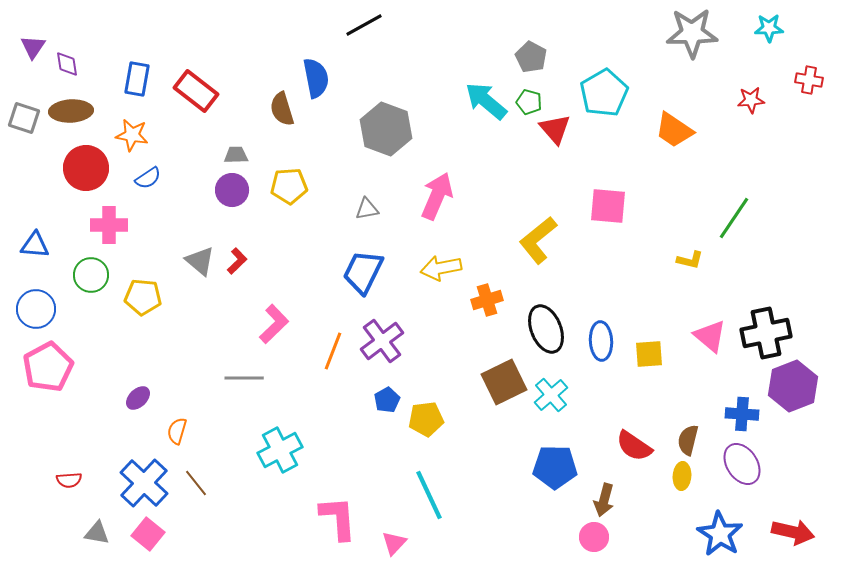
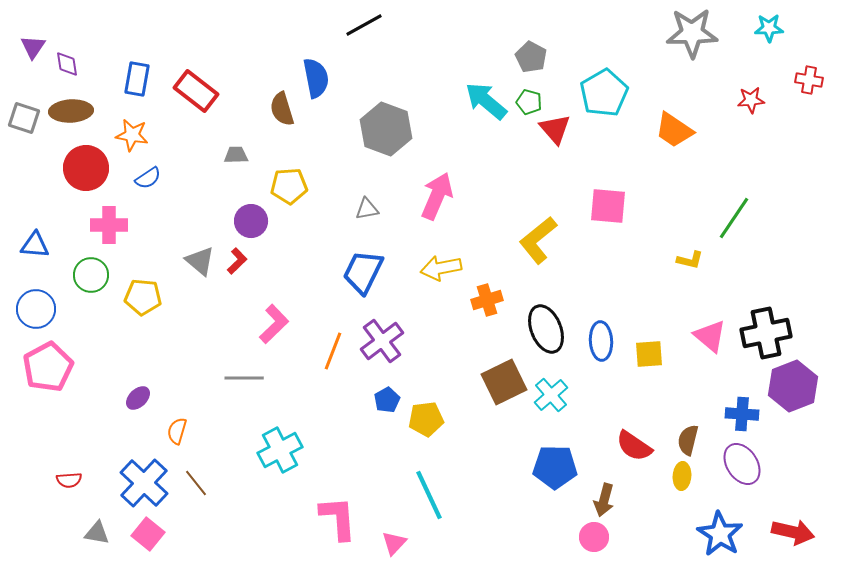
purple circle at (232, 190): moved 19 px right, 31 px down
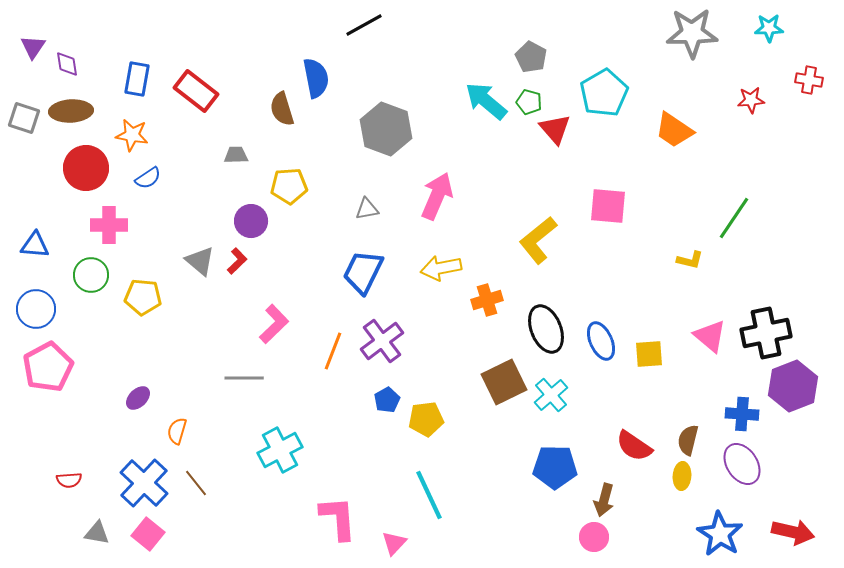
blue ellipse at (601, 341): rotated 21 degrees counterclockwise
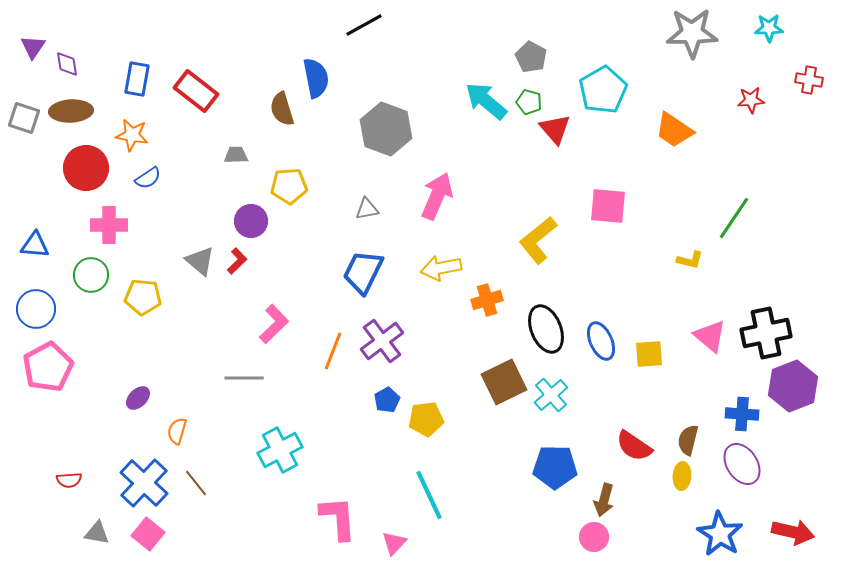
cyan pentagon at (604, 93): moved 1 px left, 3 px up
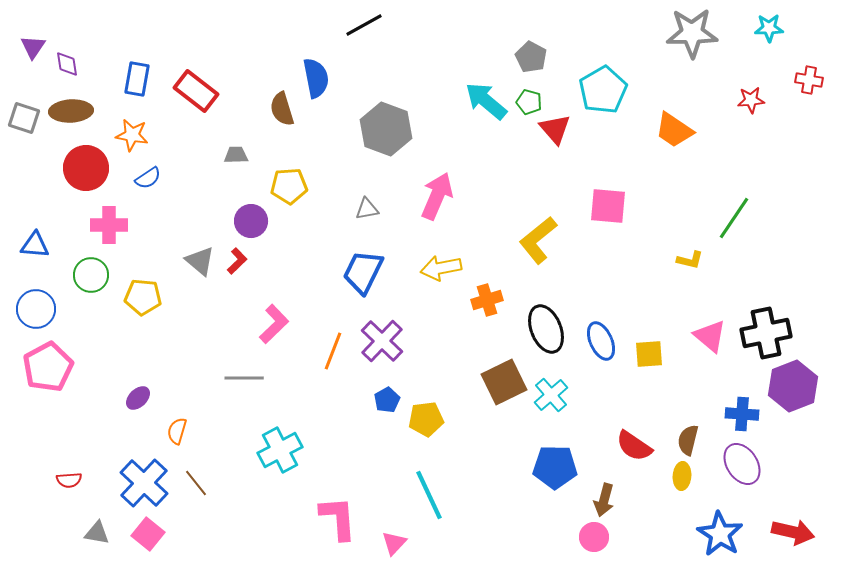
purple cross at (382, 341): rotated 9 degrees counterclockwise
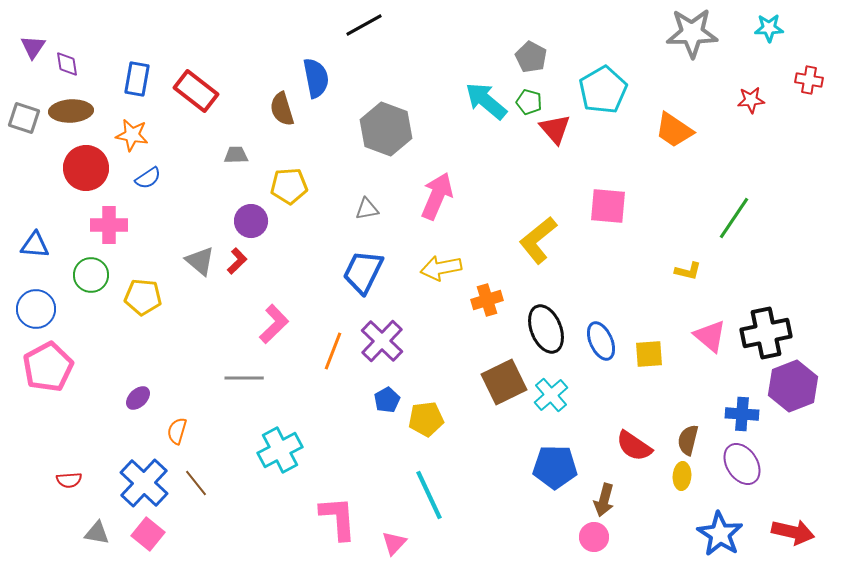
yellow L-shape at (690, 260): moved 2 px left, 11 px down
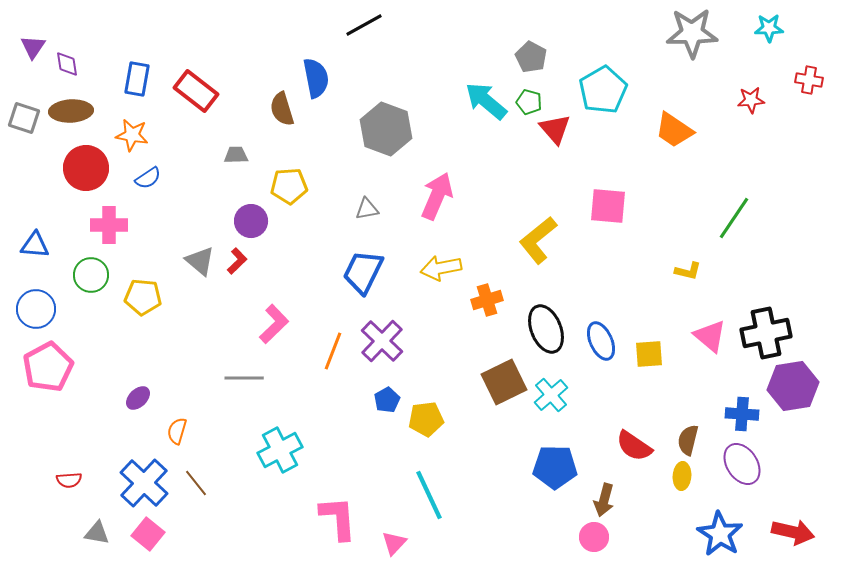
purple hexagon at (793, 386): rotated 12 degrees clockwise
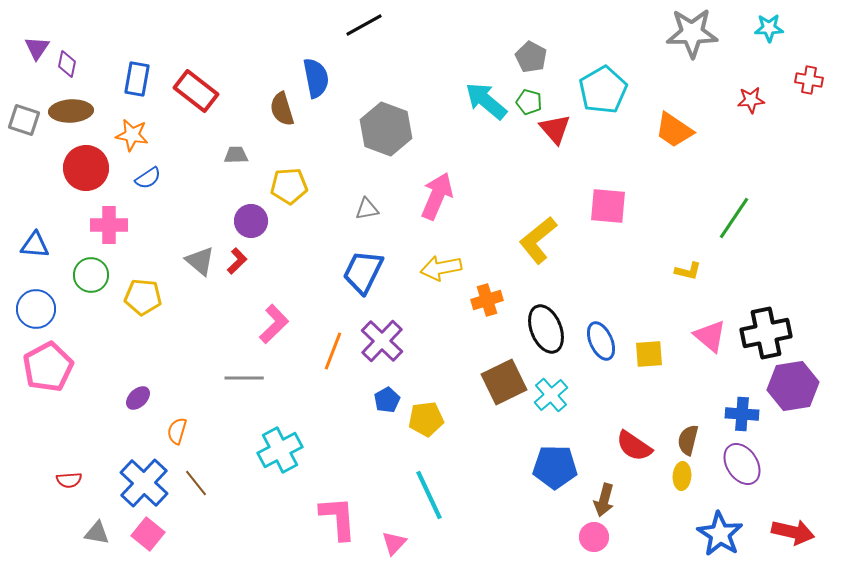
purple triangle at (33, 47): moved 4 px right, 1 px down
purple diamond at (67, 64): rotated 20 degrees clockwise
gray square at (24, 118): moved 2 px down
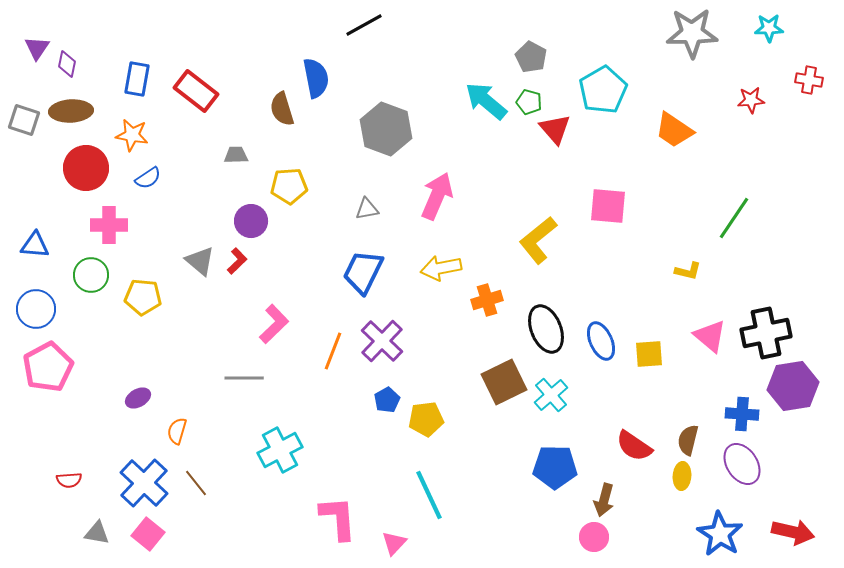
purple ellipse at (138, 398): rotated 15 degrees clockwise
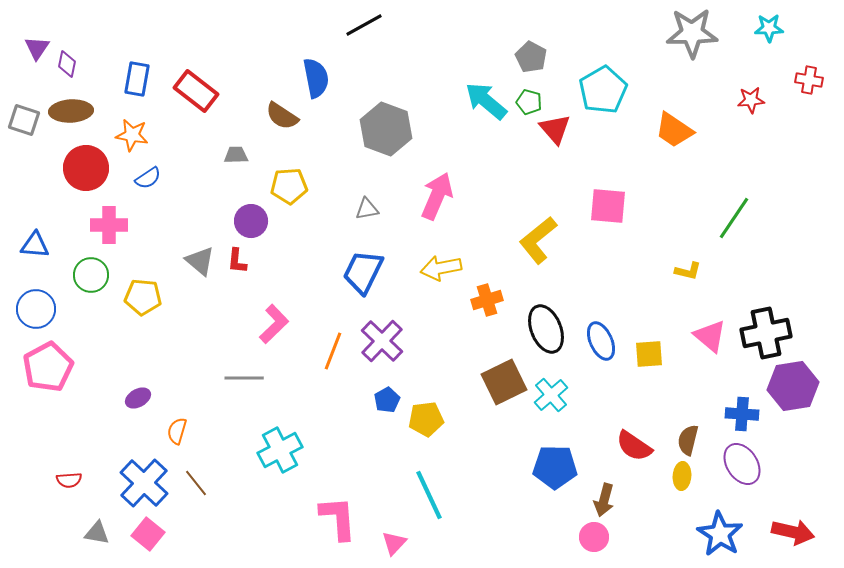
brown semicircle at (282, 109): moved 7 px down; rotated 40 degrees counterclockwise
red L-shape at (237, 261): rotated 140 degrees clockwise
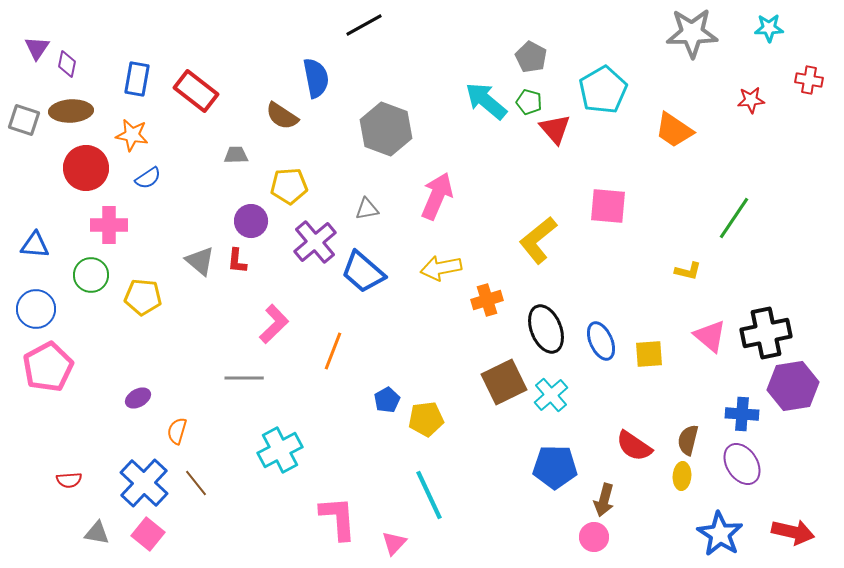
blue trapezoid at (363, 272): rotated 75 degrees counterclockwise
purple cross at (382, 341): moved 67 px left, 99 px up; rotated 6 degrees clockwise
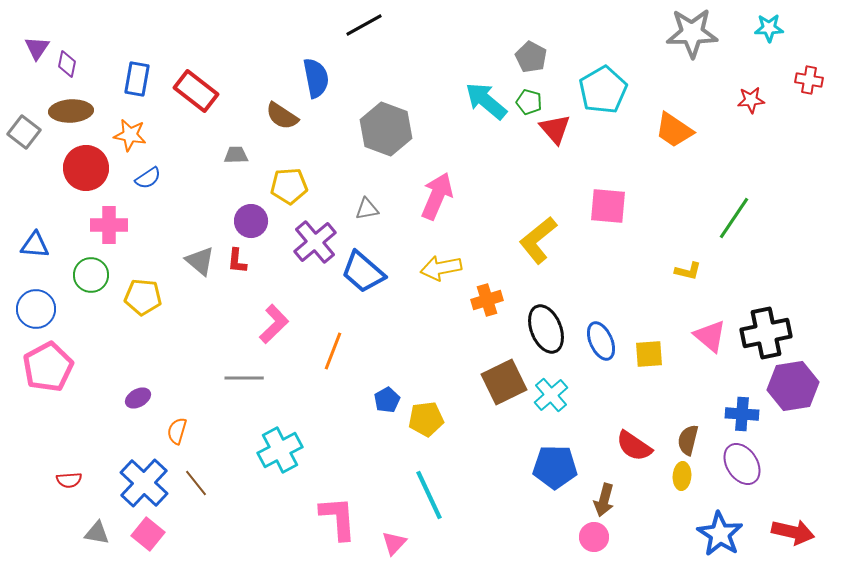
gray square at (24, 120): moved 12 px down; rotated 20 degrees clockwise
orange star at (132, 135): moved 2 px left
